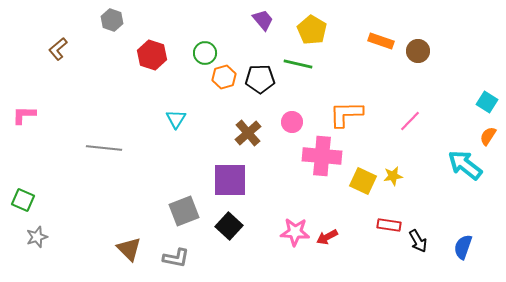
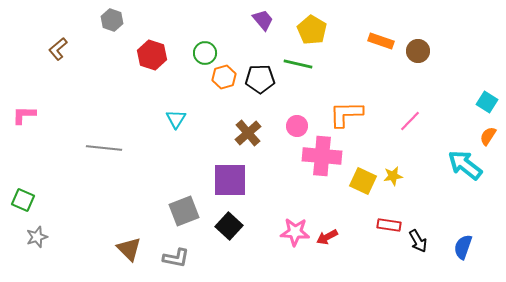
pink circle: moved 5 px right, 4 px down
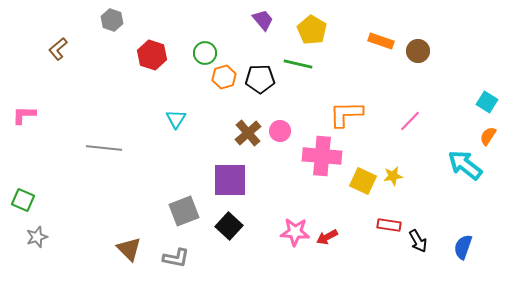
pink circle: moved 17 px left, 5 px down
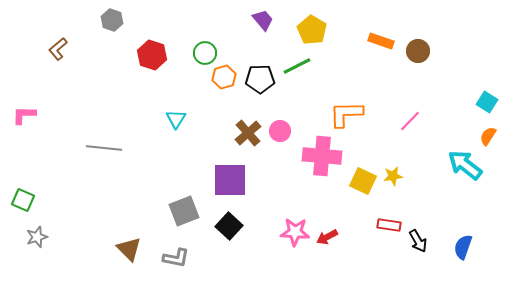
green line: moved 1 px left, 2 px down; rotated 40 degrees counterclockwise
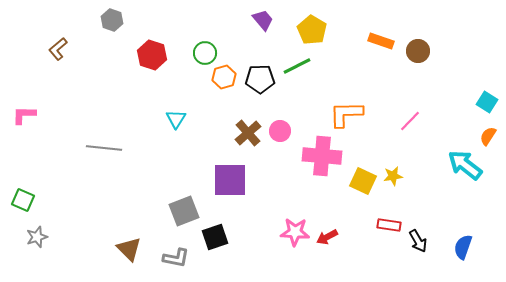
black square: moved 14 px left, 11 px down; rotated 28 degrees clockwise
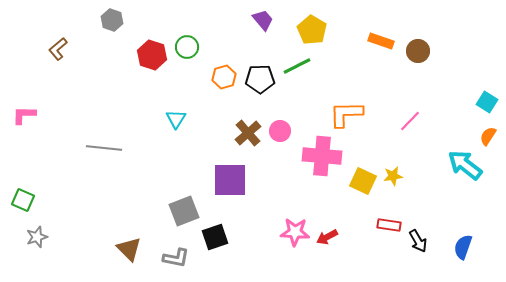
green circle: moved 18 px left, 6 px up
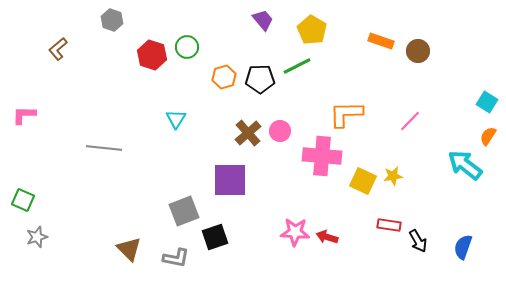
red arrow: rotated 45 degrees clockwise
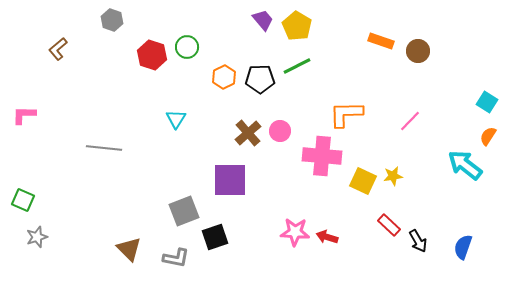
yellow pentagon: moved 15 px left, 4 px up
orange hexagon: rotated 10 degrees counterclockwise
red rectangle: rotated 35 degrees clockwise
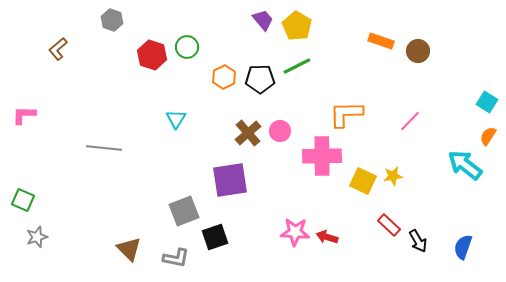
pink cross: rotated 6 degrees counterclockwise
purple square: rotated 9 degrees counterclockwise
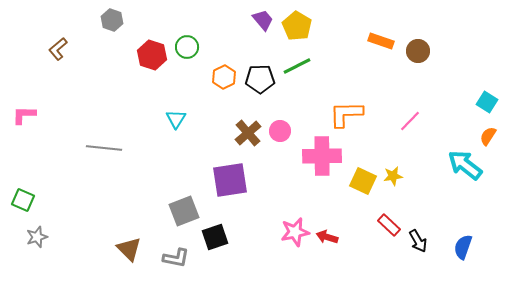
pink star: rotated 16 degrees counterclockwise
